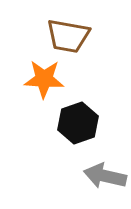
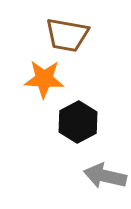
brown trapezoid: moved 1 px left, 1 px up
black hexagon: moved 1 px up; rotated 9 degrees counterclockwise
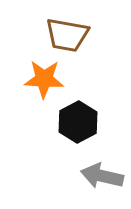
gray arrow: moved 3 px left
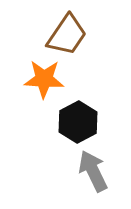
brown trapezoid: rotated 66 degrees counterclockwise
gray arrow: moved 9 px left, 5 px up; rotated 51 degrees clockwise
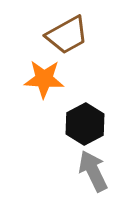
brown trapezoid: rotated 27 degrees clockwise
black hexagon: moved 7 px right, 2 px down
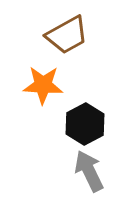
orange star: moved 1 px left, 6 px down
gray arrow: moved 4 px left
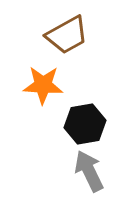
black hexagon: rotated 18 degrees clockwise
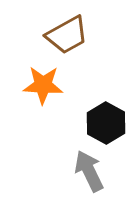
black hexagon: moved 21 px right, 1 px up; rotated 21 degrees counterclockwise
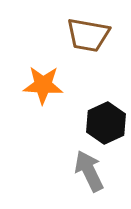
brown trapezoid: moved 21 px right; rotated 39 degrees clockwise
black hexagon: rotated 6 degrees clockwise
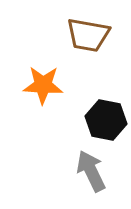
black hexagon: moved 3 px up; rotated 24 degrees counterclockwise
gray arrow: moved 2 px right
